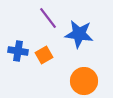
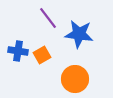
orange square: moved 2 px left
orange circle: moved 9 px left, 2 px up
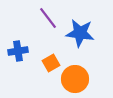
blue star: moved 1 px right, 1 px up
blue cross: rotated 18 degrees counterclockwise
orange square: moved 9 px right, 8 px down
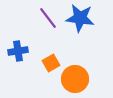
blue star: moved 15 px up
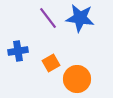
orange circle: moved 2 px right
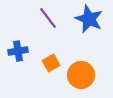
blue star: moved 9 px right, 1 px down; rotated 16 degrees clockwise
orange circle: moved 4 px right, 4 px up
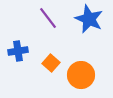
orange square: rotated 18 degrees counterclockwise
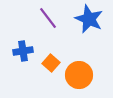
blue cross: moved 5 px right
orange circle: moved 2 px left
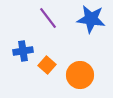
blue star: moved 2 px right; rotated 16 degrees counterclockwise
orange square: moved 4 px left, 2 px down
orange circle: moved 1 px right
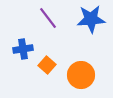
blue star: rotated 12 degrees counterclockwise
blue cross: moved 2 px up
orange circle: moved 1 px right
